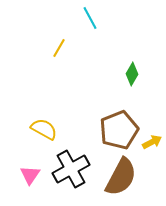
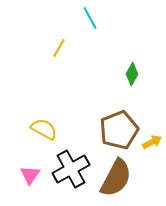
brown semicircle: moved 5 px left, 1 px down
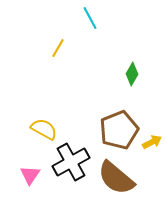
yellow line: moved 1 px left
black cross: moved 7 px up
brown semicircle: rotated 102 degrees clockwise
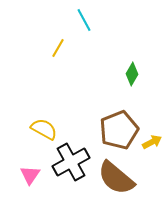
cyan line: moved 6 px left, 2 px down
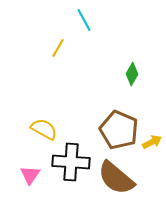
brown pentagon: rotated 27 degrees counterclockwise
black cross: rotated 33 degrees clockwise
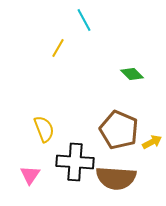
green diamond: rotated 75 degrees counterclockwise
yellow semicircle: rotated 40 degrees clockwise
black cross: moved 4 px right
brown semicircle: rotated 36 degrees counterclockwise
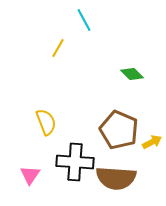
yellow semicircle: moved 2 px right, 7 px up
